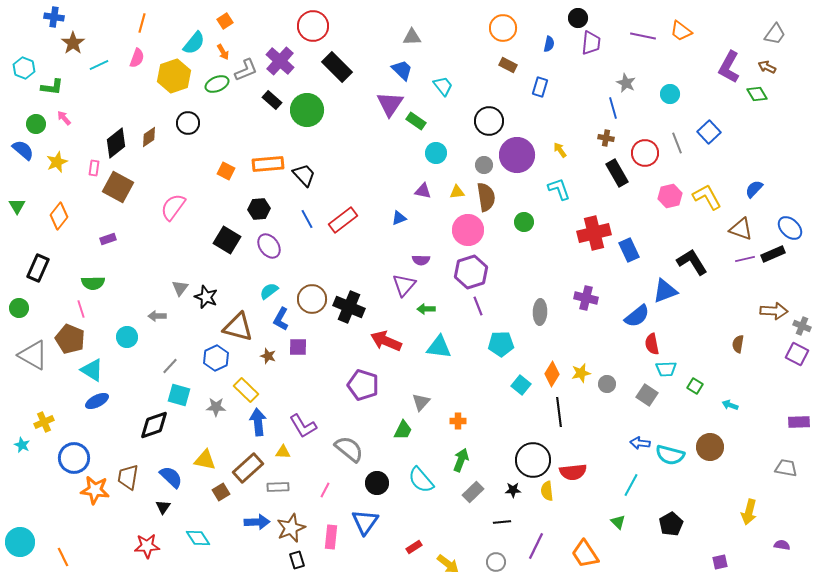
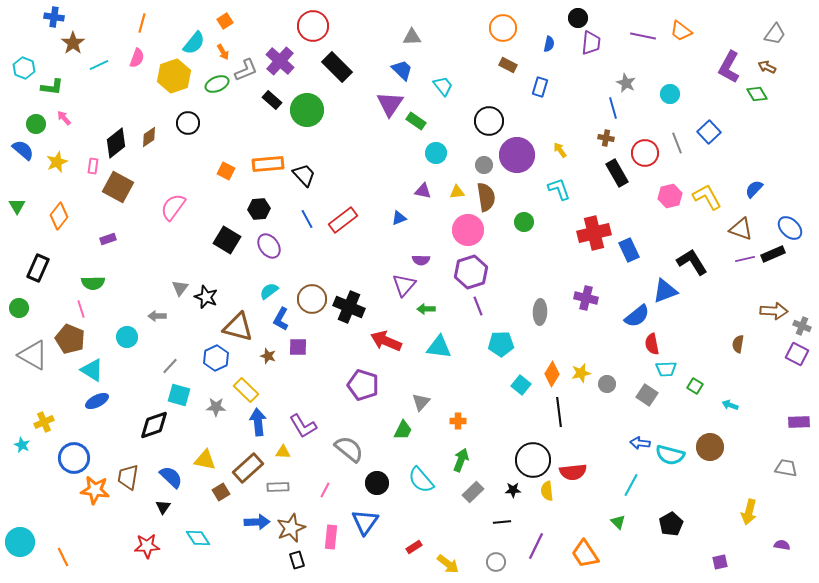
pink rectangle at (94, 168): moved 1 px left, 2 px up
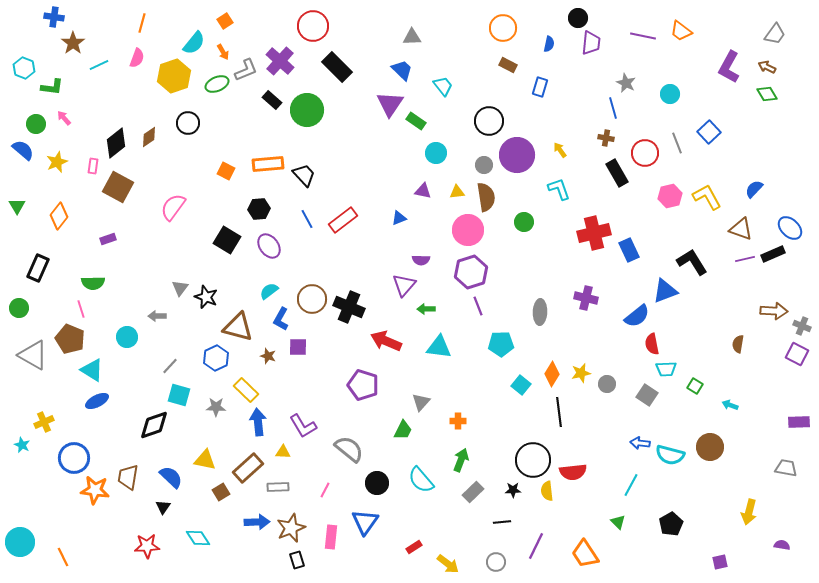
green diamond at (757, 94): moved 10 px right
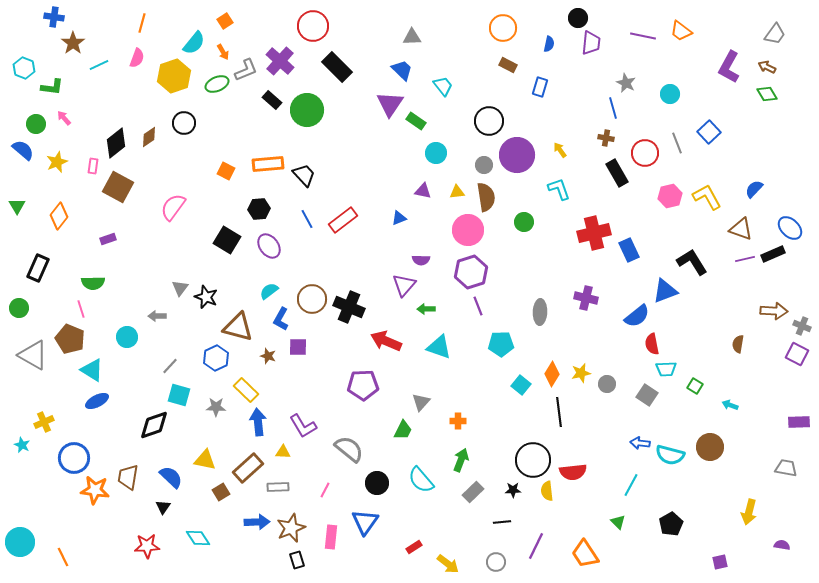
black circle at (188, 123): moved 4 px left
cyan triangle at (439, 347): rotated 12 degrees clockwise
purple pentagon at (363, 385): rotated 20 degrees counterclockwise
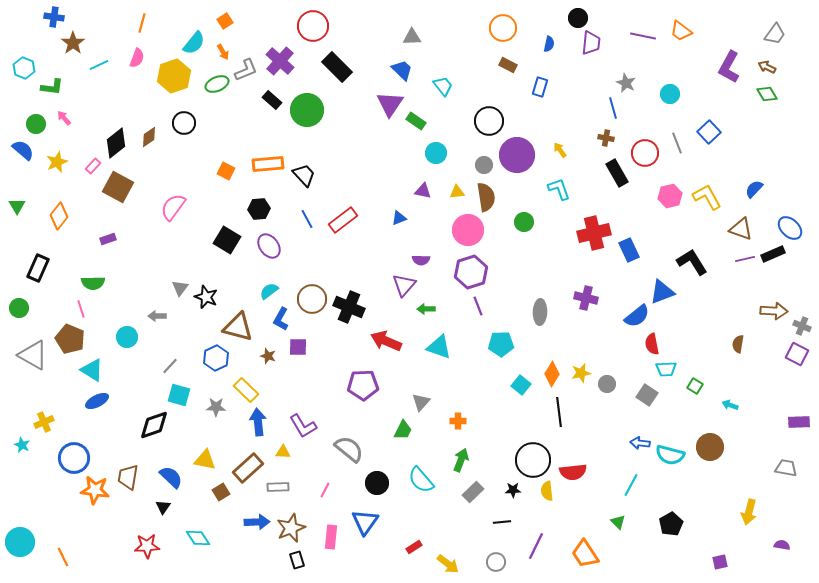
pink rectangle at (93, 166): rotated 35 degrees clockwise
blue triangle at (665, 291): moved 3 px left, 1 px down
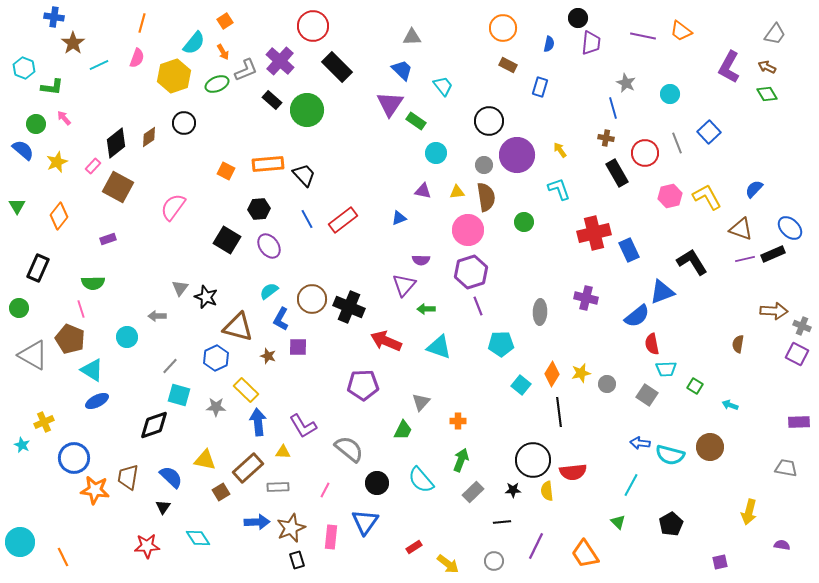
gray circle at (496, 562): moved 2 px left, 1 px up
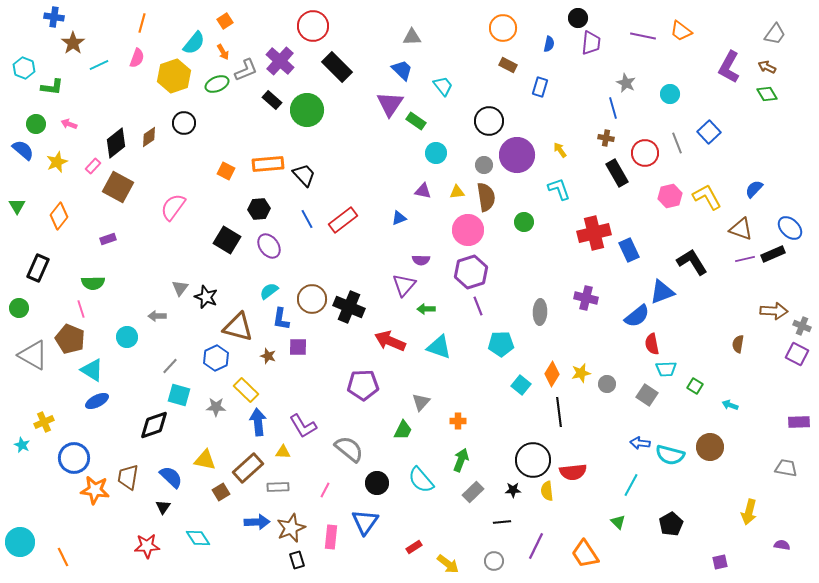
pink arrow at (64, 118): moved 5 px right, 6 px down; rotated 28 degrees counterclockwise
blue L-shape at (281, 319): rotated 20 degrees counterclockwise
red arrow at (386, 341): moved 4 px right
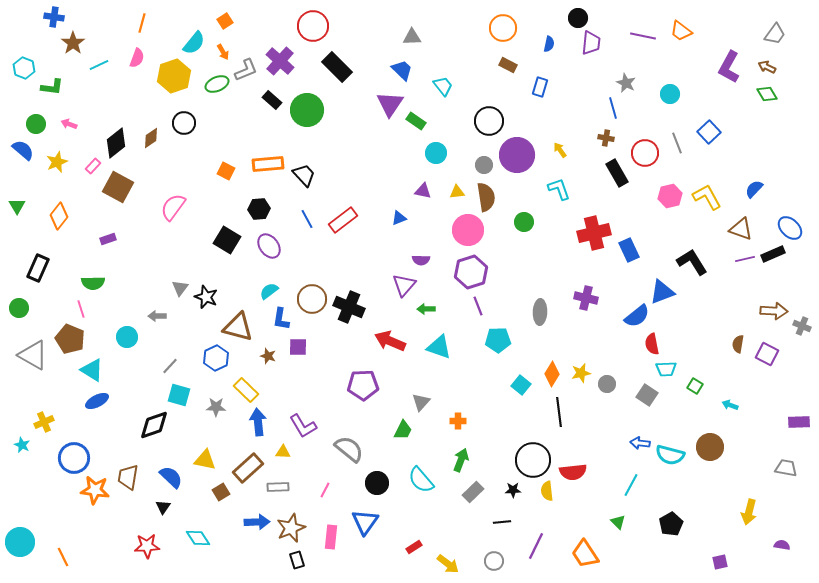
brown diamond at (149, 137): moved 2 px right, 1 px down
cyan pentagon at (501, 344): moved 3 px left, 4 px up
purple square at (797, 354): moved 30 px left
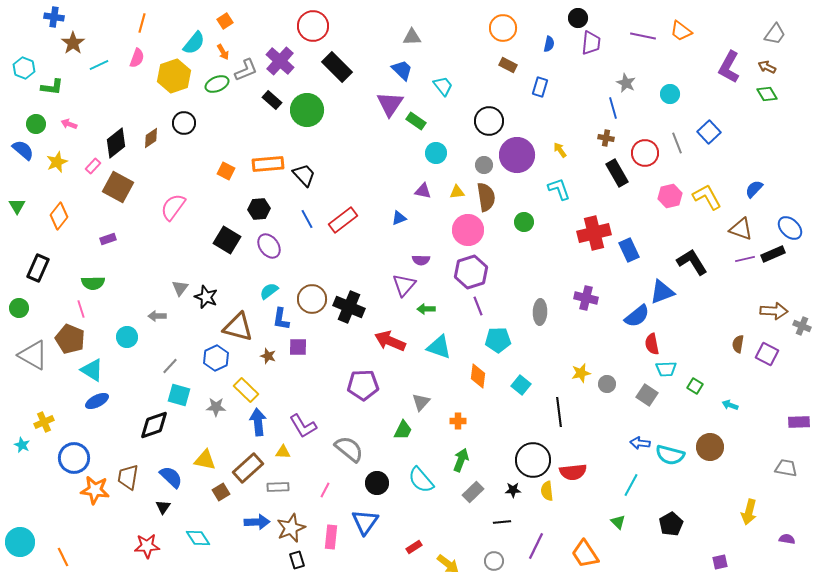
orange diamond at (552, 374): moved 74 px left, 2 px down; rotated 25 degrees counterclockwise
purple semicircle at (782, 545): moved 5 px right, 6 px up
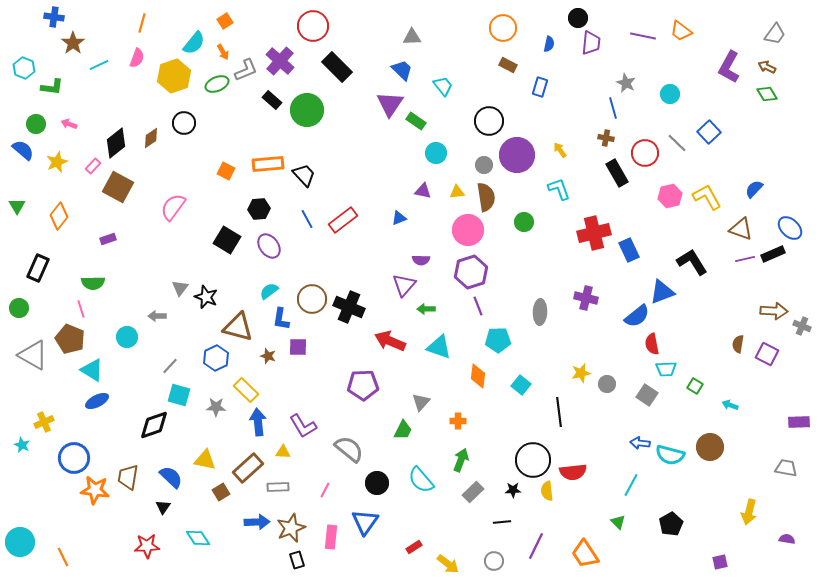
gray line at (677, 143): rotated 25 degrees counterclockwise
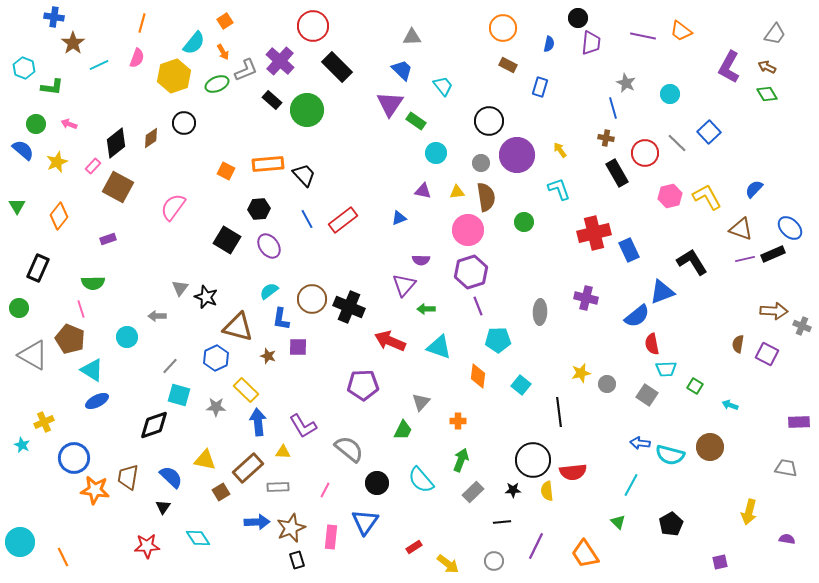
gray circle at (484, 165): moved 3 px left, 2 px up
